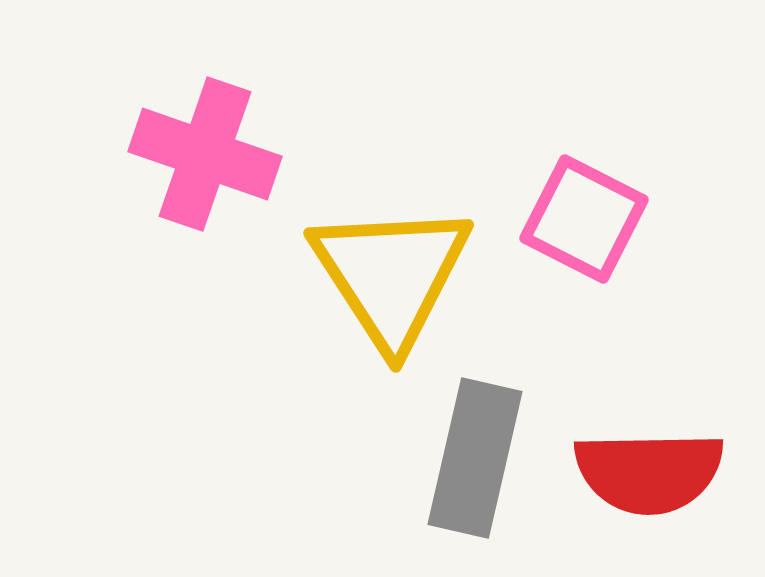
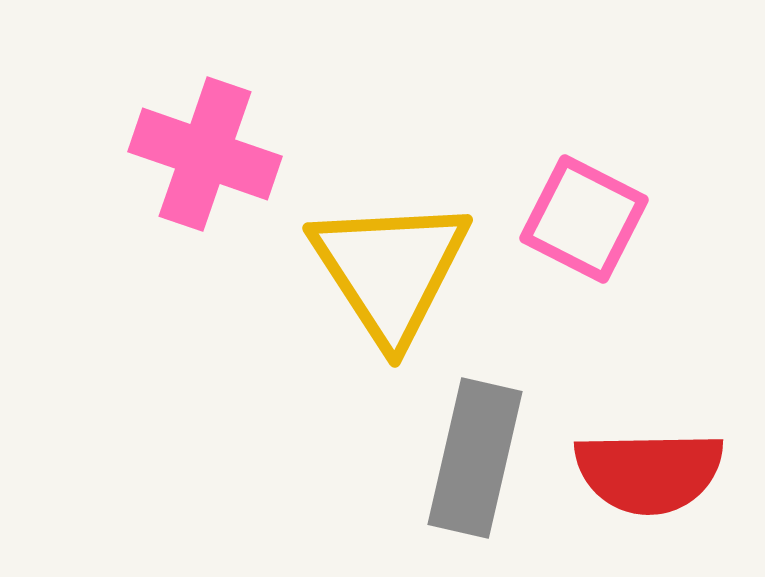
yellow triangle: moved 1 px left, 5 px up
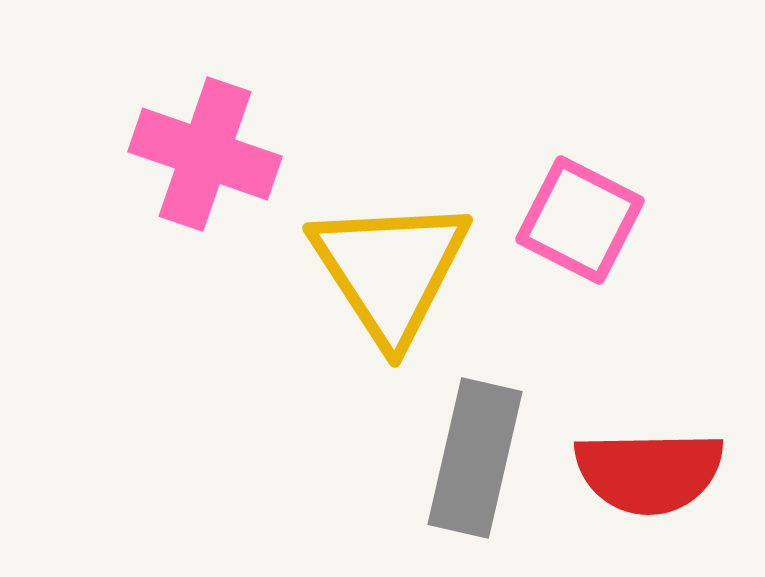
pink square: moved 4 px left, 1 px down
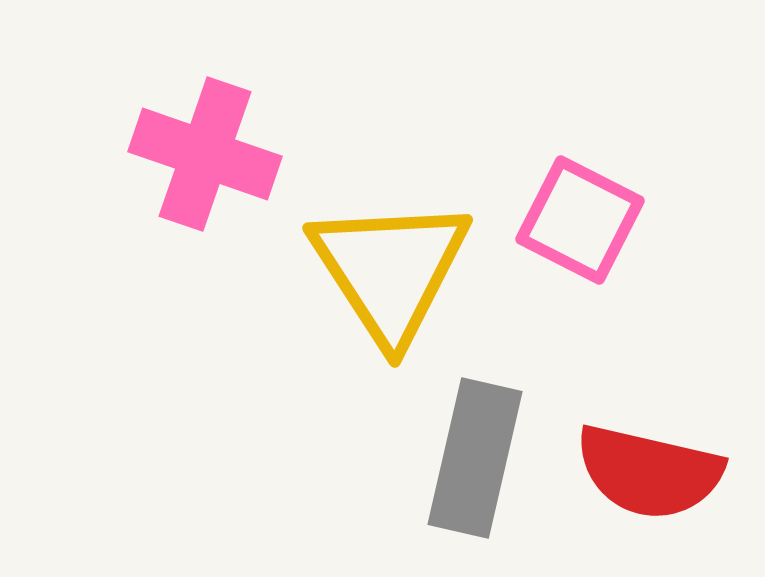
red semicircle: rotated 14 degrees clockwise
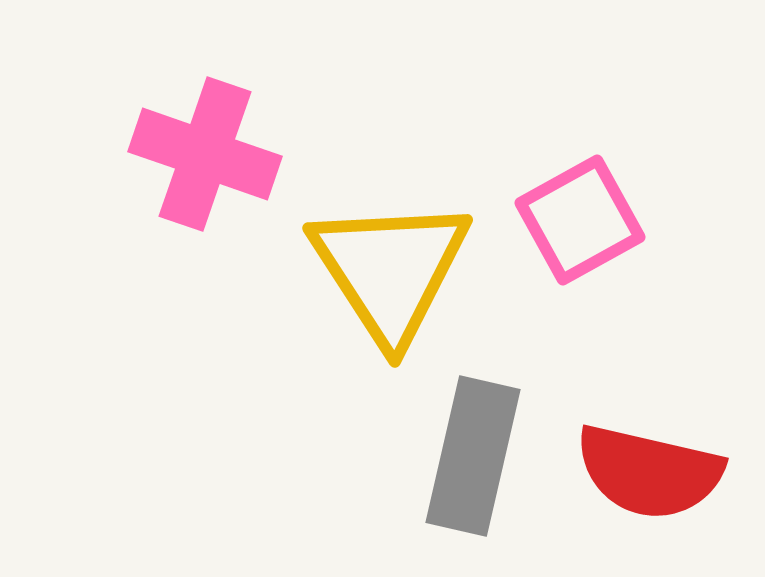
pink square: rotated 34 degrees clockwise
gray rectangle: moved 2 px left, 2 px up
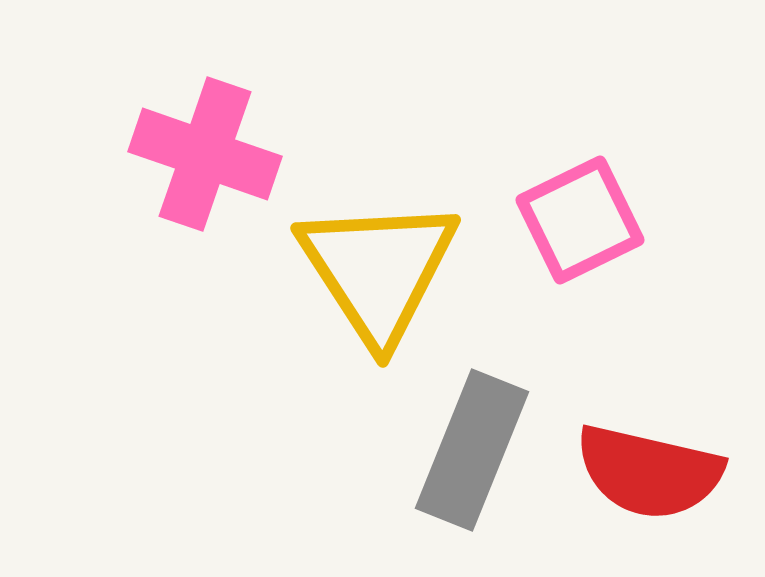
pink square: rotated 3 degrees clockwise
yellow triangle: moved 12 px left
gray rectangle: moved 1 px left, 6 px up; rotated 9 degrees clockwise
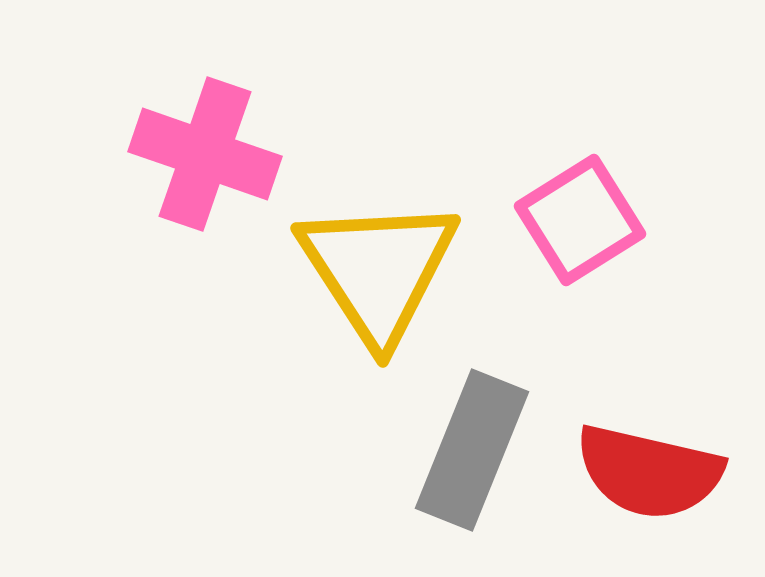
pink square: rotated 6 degrees counterclockwise
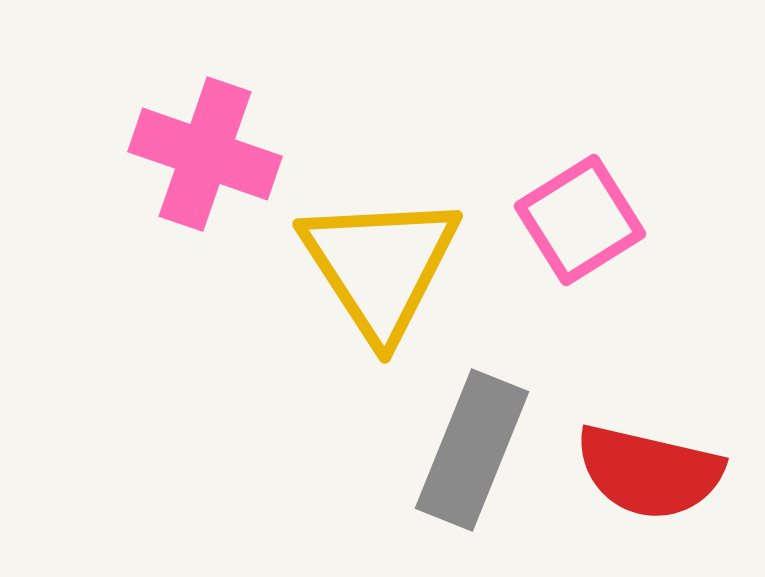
yellow triangle: moved 2 px right, 4 px up
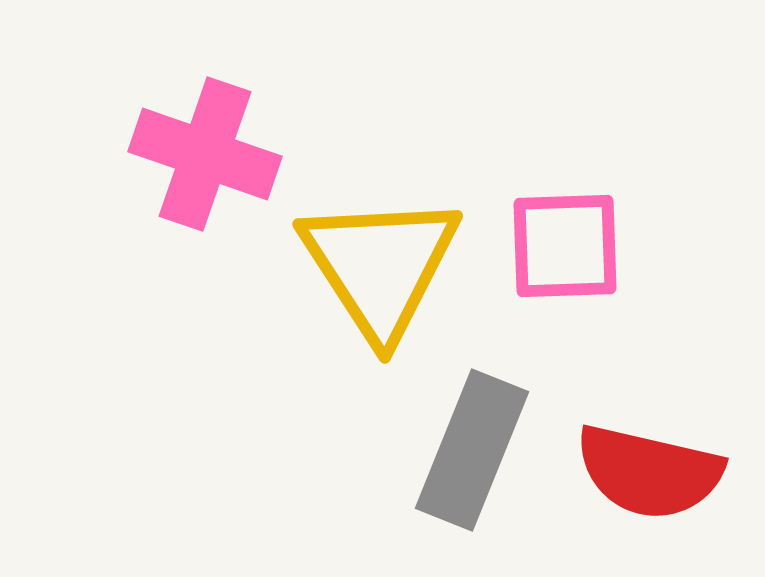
pink square: moved 15 px left, 26 px down; rotated 30 degrees clockwise
